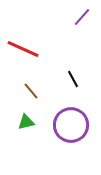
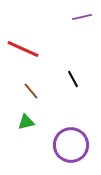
purple line: rotated 36 degrees clockwise
purple circle: moved 20 px down
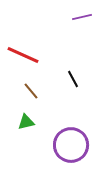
red line: moved 6 px down
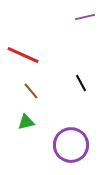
purple line: moved 3 px right
black line: moved 8 px right, 4 px down
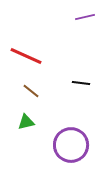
red line: moved 3 px right, 1 px down
black line: rotated 54 degrees counterclockwise
brown line: rotated 12 degrees counterclockwise
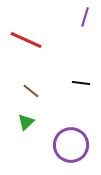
purple line: rotated 60 degrees counterclockwise
red line: moved 16 px up
green triangle: rotated 30 degrees counterclockwise
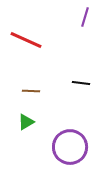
brown line: rotated 36 degrees counterclockwise
green triangle: rotated 12 degrees clockwise
purple circle: moved 1 px left, 2 px down
